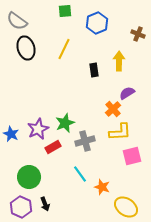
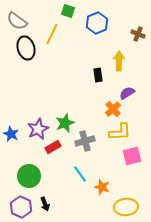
green square: moved 3 px right; rotated 24 degrees clockwise
yellow line: moved 12 px left, 15 px up
black rectangle: moved 4 px right, 5 px down
green circle: moved 1 px up
yellow ellipse: rotated 40 degrees counterclockwise
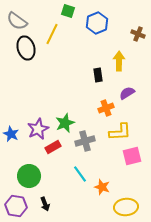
orange cross: moved 7 px left, 1 px up; rotated 21 degrees clockwise
purple hexagon: moved 5 px left, 1 px up; rotated 15 degrees counterclockwise
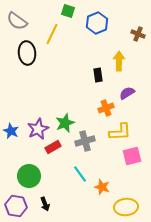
black ellipse: moved 1 px right, 5 px down; rotated 10 degrees clockwise
blue star: moved 3 px up
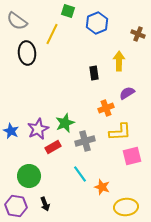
black rectangle: moved 4 px left, 2 px up
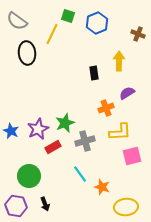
green square: moved 5 px down
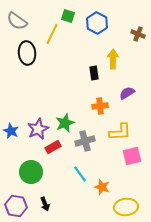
blue hexagon: rotated 10 degrees counterclockwise
yellow arrow: moved 6 px left, 2 px up
orange cross: moved 6 px left, 2 px up; rotated 14 degrees clockwise
green circle: moved 2 px right, 4 px up
